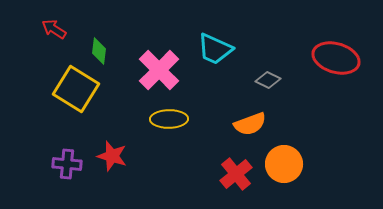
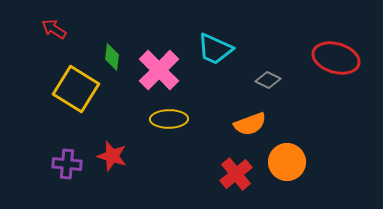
green diamond: moved 13 px right, 6 px down
orange circle: moved 3 px right, 2 px up
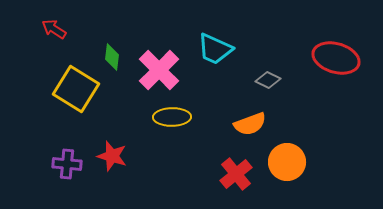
yellow ellipse: moved 3 px right, 2 px up
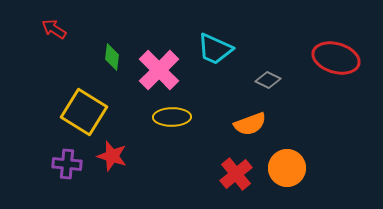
yellow square: moved 8 px right, 23 px down
orange circle: moved 6 px down
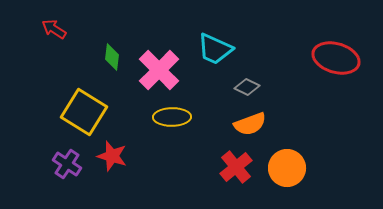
gray diamond: moved 21 px left, 7 px down
purple cross: rotated 28 degrees clockwise
red cross: moved 7 px up
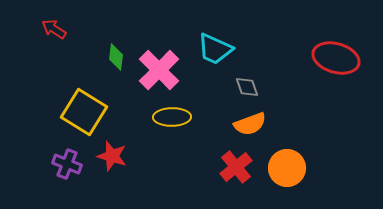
green diamond: moved 4 px right
gray diamond: rotated 45 degrees clockwise
purple cross: rotated 12 degrees counterclockwise
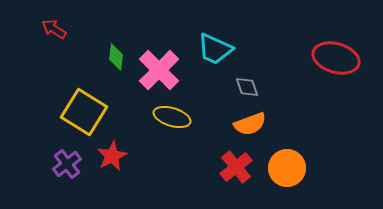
yellow ellipse: rotated 18 degrees clockwise
red star: rotated 28 degrees clockwise
purple cross: rotated 32 degrees clockwise
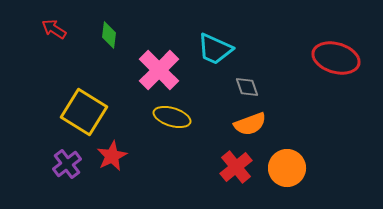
green diamond: moved 7 px left, 22 px up
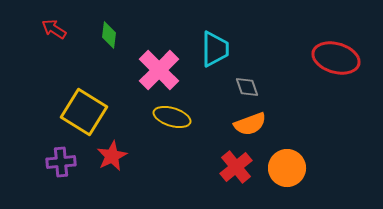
cyan trapezoid: rotated 114 degrees counterclockwise
purple cross: moved 6 px left, 2 px up; rotated 32 degrees clockwise
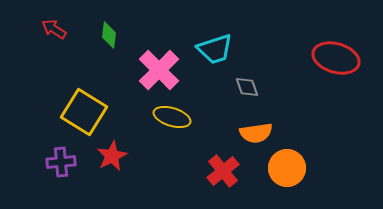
cyan trapezoid: rotated 72 degrees clockwise
orange semicircle: moved 6 px right, 9 px down; rotated 12 degrees clockwise
red cross: moved 13 px left, 4 px down
